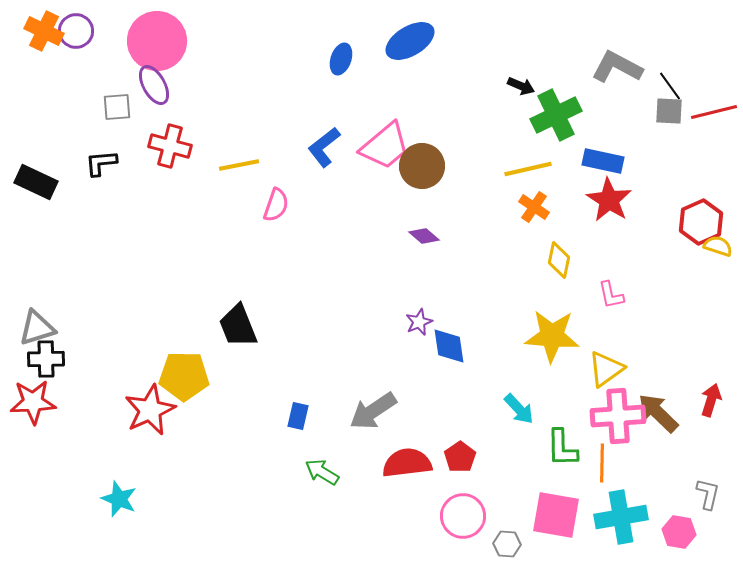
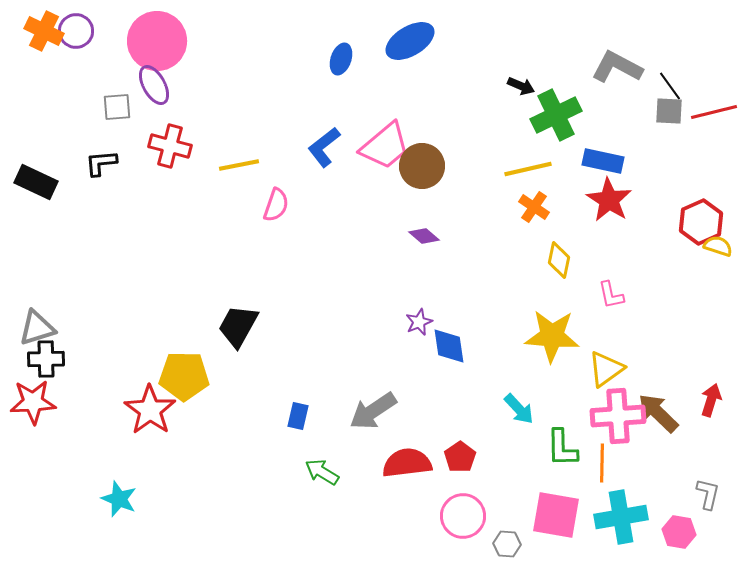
black trapezoid at (238, 326): rotated 51 degrees clockwise
red star at (150, 410): rotated 12 degrees counterclockwise
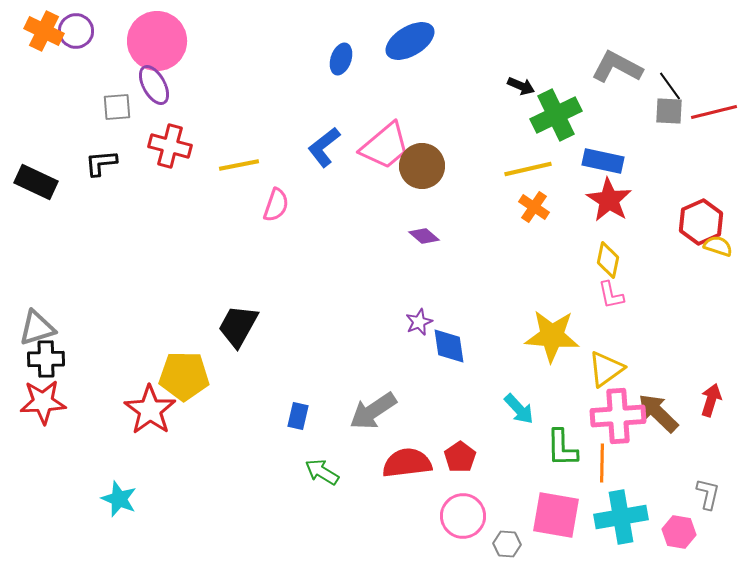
yellow diamond at (559, 260): moved 49 px right
red star at (33, 402): moved 10 px right
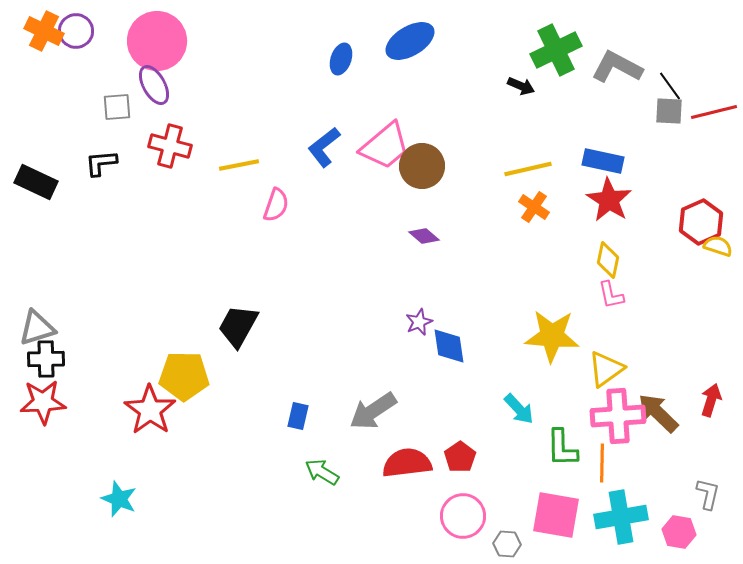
green cross at (556, 115): moved 65 px up
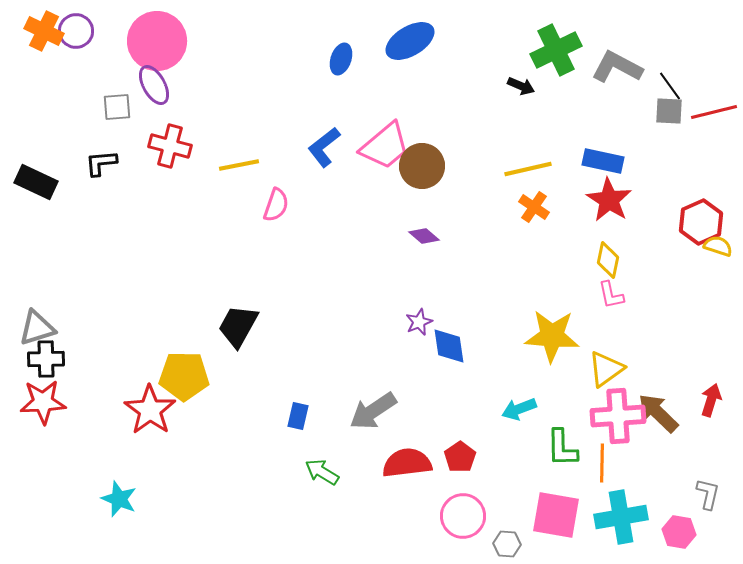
cyan arrow at (519, 409): rotated 112 degrees clockwise
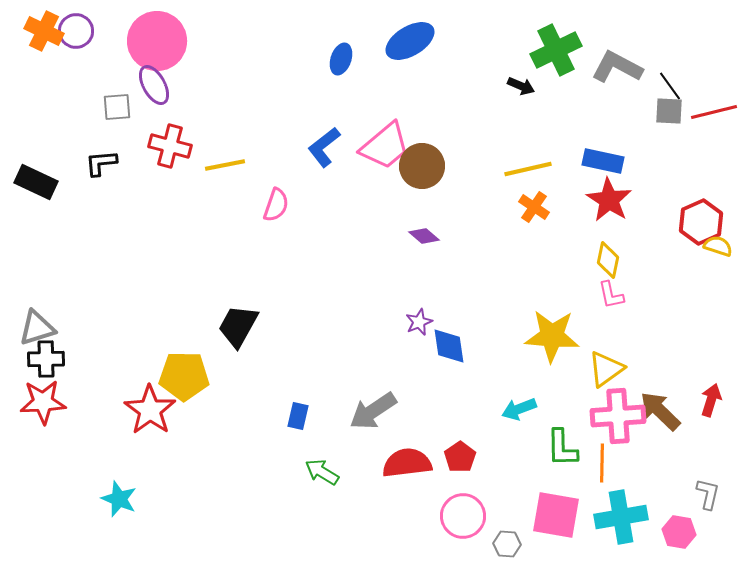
yellow line at (239, 165): moved 14 px left
brown arrow at (658, 413): moved 2 px right, 2 px up
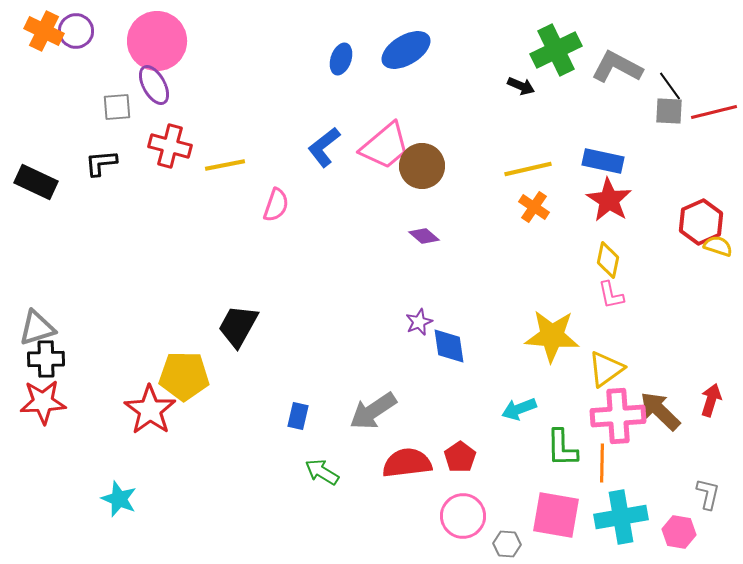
blue ellipse at (410, 41): moved 4 px left, 9 px down
